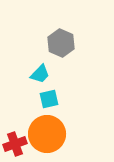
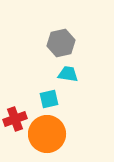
gray hexagon: rotated 24 degrees clockwise
cyan trapezoid: moved 28 px right; rotated 125 degrees counterclockwise
red cross: moved 25 px up
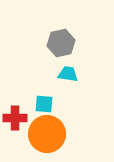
cyan square: moved 5 px left, 5 px down; rotated 18 degrees clockwise
red cross: moved 1 px up; rotated 20 degrees clockwise
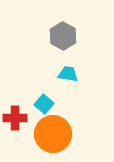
gray hexagon: moved 2 px right, 7 px up; rotated 20 degrees counterclockwise
cyan square: rotated 36 degrees clockwise
orange circle: moved 6 px right
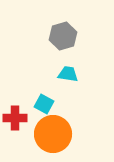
gray hexagon: rotated 16 degrees clockwise
cyan square: rotated 12 degrees counterclockwise
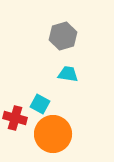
cyan square: moved 4 px left
red cross: rotated 15 degrees clockwise
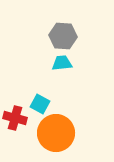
gray hexagon: rotated 20 degrees clockwise
cyan trapezoid: moved 6 px left, 11 px up; rotated 15 degrees counterclockwise
orange circle: moved 3 px right, 1 px up
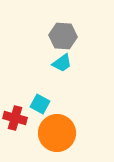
cyan trapezoid: rotated 150 degrees clockwise
orange circle: moved 1 px right
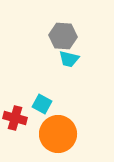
cyan trapezoid: moved 7 px right, 4 px up; rotated 50 degrees clockwise
cyan square: moved 2 px right
orange circle: moved 1 px right, 1 px down
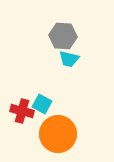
red cross: moved 7 px right, 7 px up
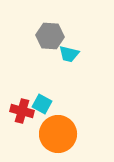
gray hexagon: moved 13 px left
cyan trapezoid: moved 5 px up
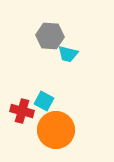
cyan trapezoid: moved 1 px left
cyan square: moved 2 px right, 3 px up
orange circle: moved 2 px left, 4 px up
